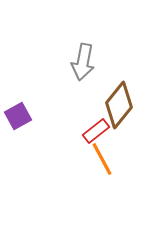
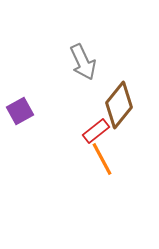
gray arrow: rotated 36 degrees counterclockwise
purple square: moved 2 px right, 5 px up
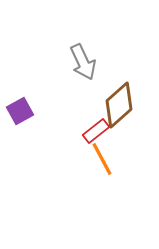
brown diamond: rotated 9 degrees clockwise
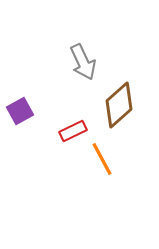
red rectangle: moved 23 px left; rotated 12 degrees clockwise
